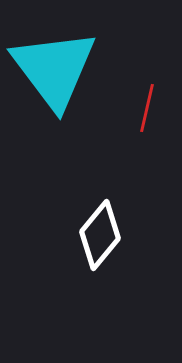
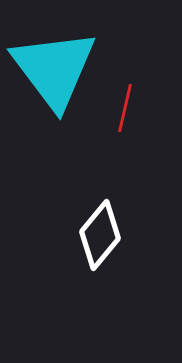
red line: moved 22 px left
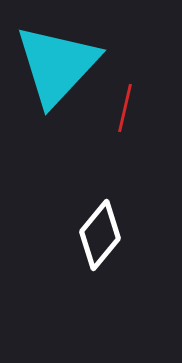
cyan triangle: moved 3 px right, 4 px up; rotated 20 degrees clockwise
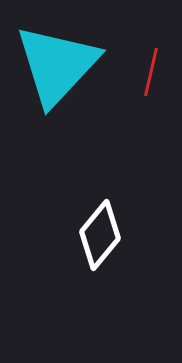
red line: moved 26 px right, 36 px up
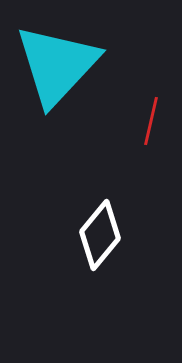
red line: moved 49 px down
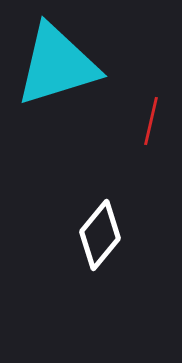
cyan triangle: rotated 30 degrees clockwise
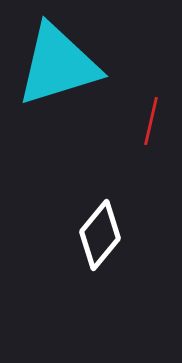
cyan triangle: moved 1 px right
